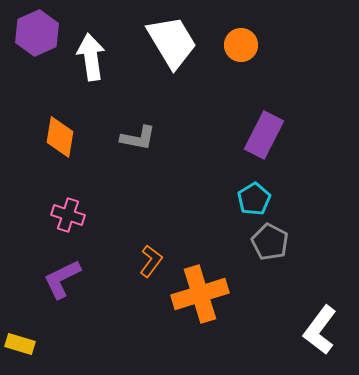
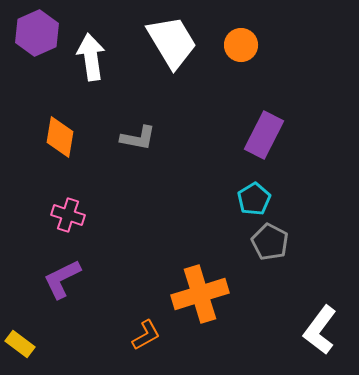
orange L-shape: moved 5 px left, 74 px down; rotated 24 degrees clockwise
yellow rectangle: rotated 20 degrees clockwise
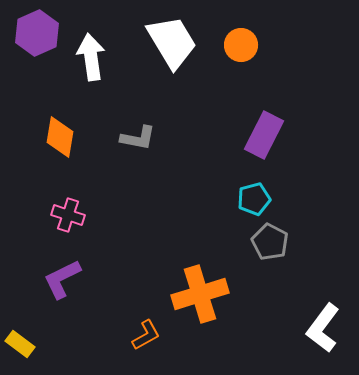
cyan pentagon: rotated 16 degrees clockwise
white L-shape: moved 3 px right, 2 px up
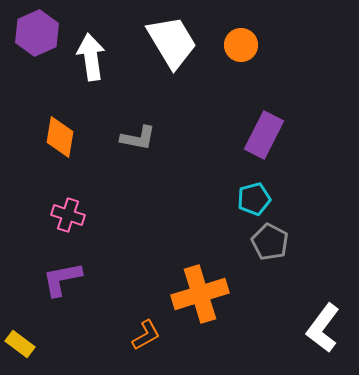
purple L-shape: rotated 15 degrees clockwise
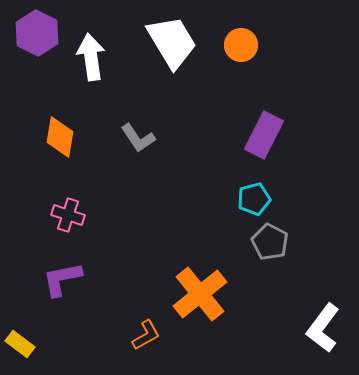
purple hexagon: rotated 9 degrees counterclockwise
gray L-shape: rotated 45 degrees clockwise
orange cross: rotated 22 degrees counterclockwise
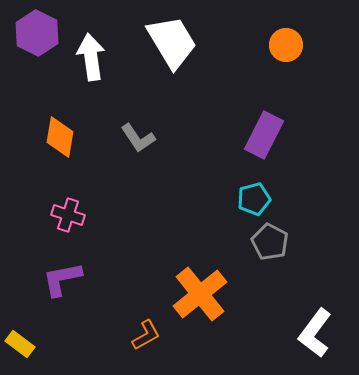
orange circle: moved 45 px right
white L-shape: moved 8 px left, 5 px down
